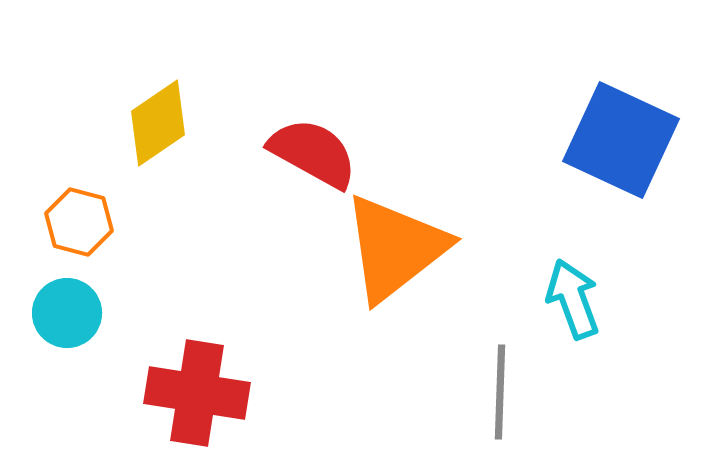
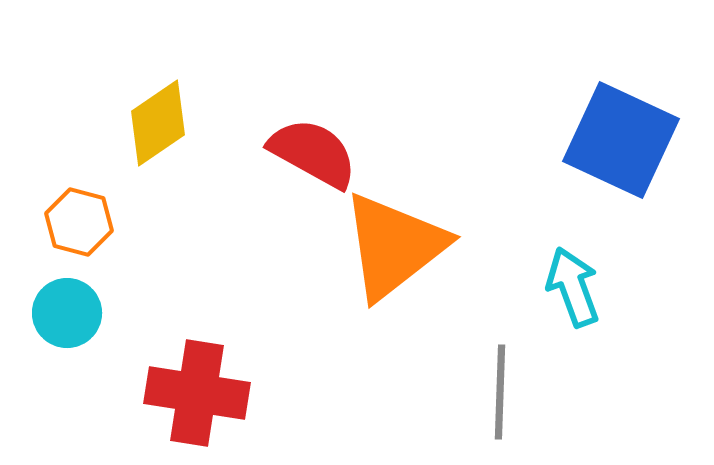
orange triangle: moved 1 px left, 2 px up
cyan arrow: moved 12 px up
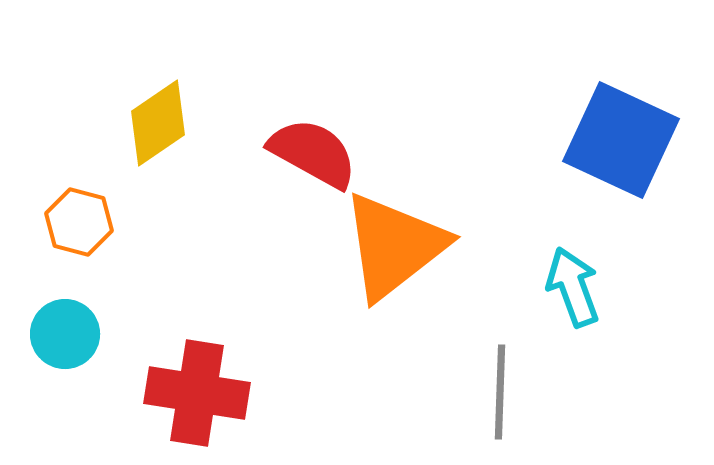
cyan circle: moved 2 px left, 21 px down
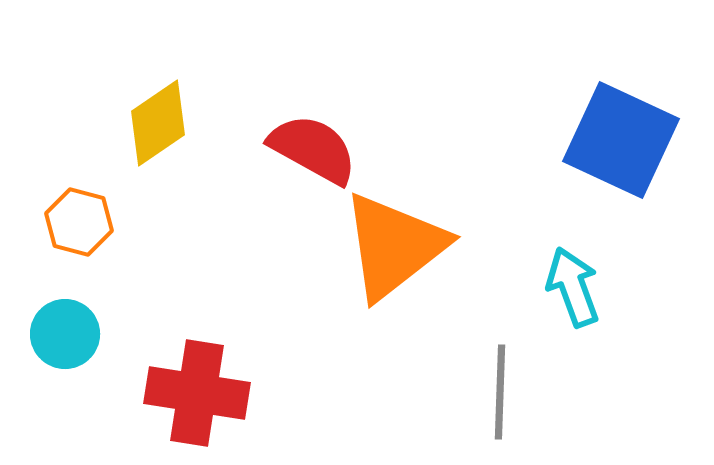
red semicircle: moved 4 px up
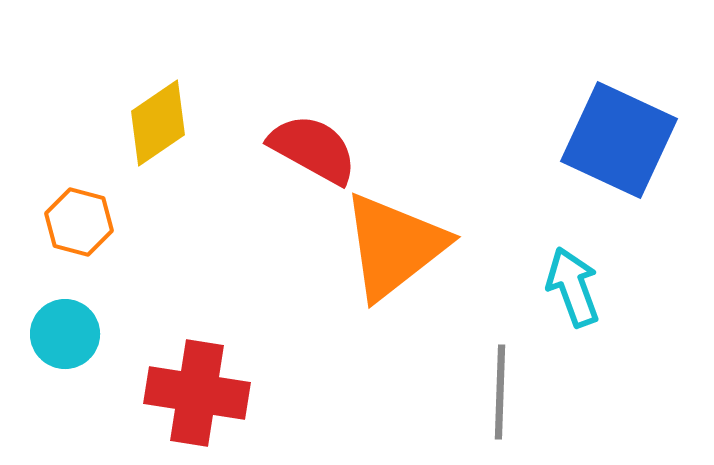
blue square: moved 2 px left
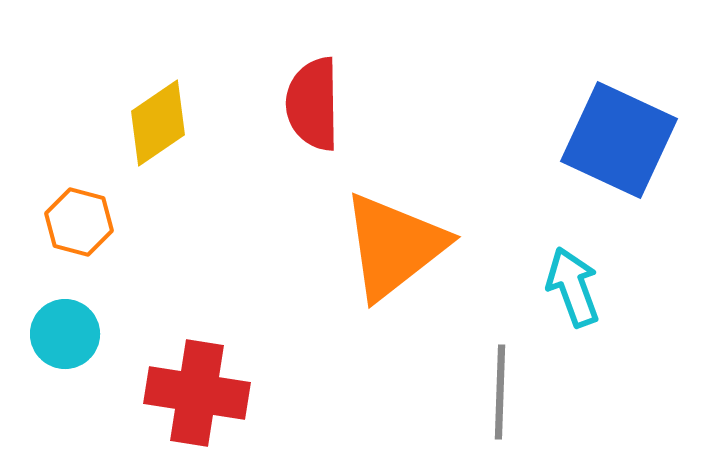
red semicircle: moved 45 px up; rotated 120 degrees counterclockwise
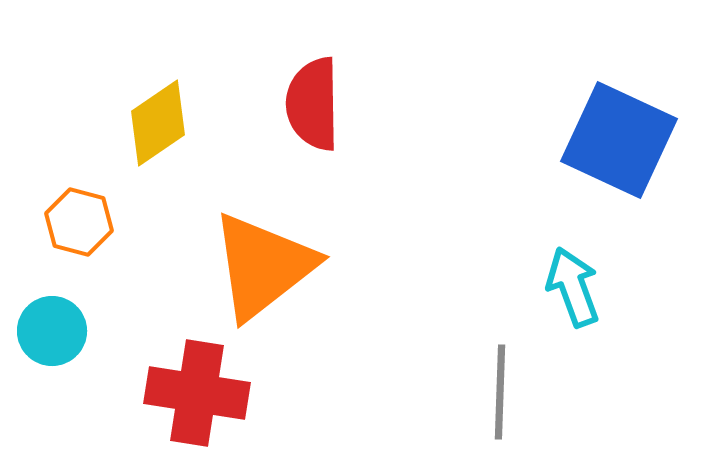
orange triangle: moved 131 px left, 20 px down
cyan circle: moved 13 px left, 3 px up
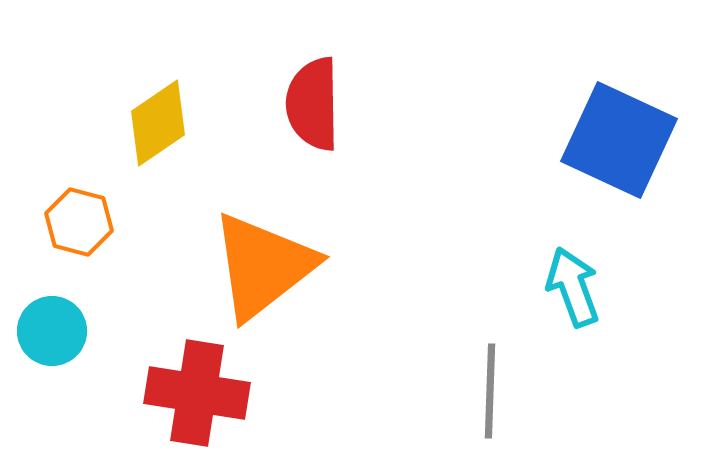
gray line: moved 10 px left, 1 px up
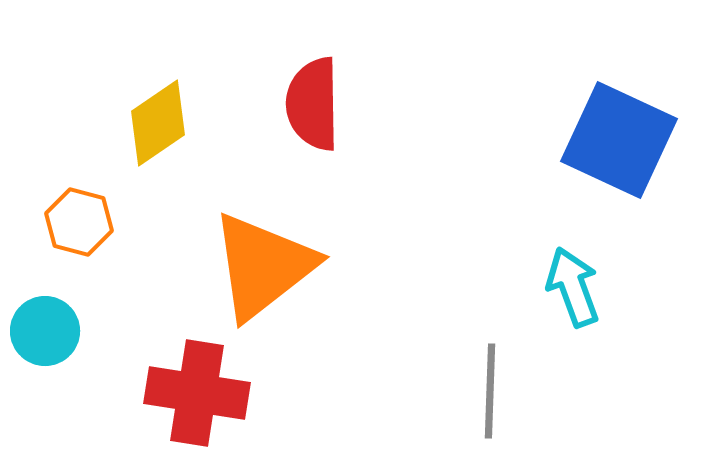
cyan circle: moved 7 px left
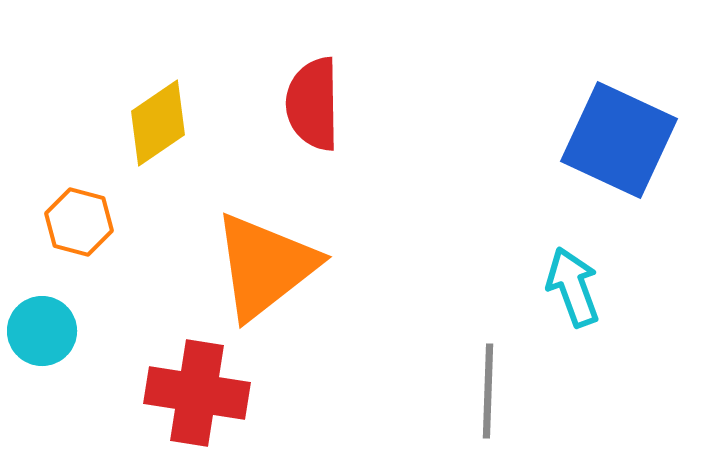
orange triangle: moved 2 px right
cyan circle: moved 3 px left
gray line: moved 2 px left
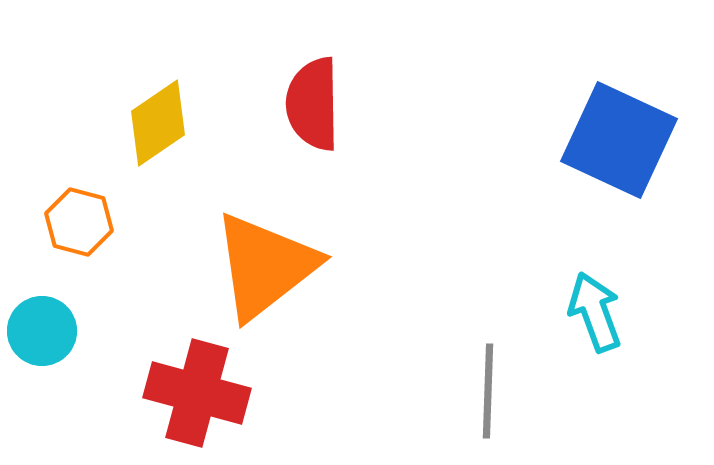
cyan arrow: moved 22 px right, 25 px down
red cross: rotated 6 degrees clockwise
